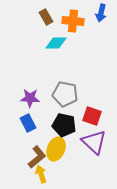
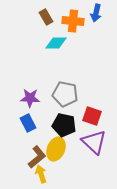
blue arrow: moved 5 px left
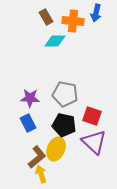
cyan diamond: moved 1 px left, 2 px up
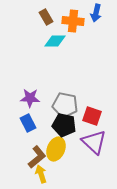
gray pentagon: moved 11 px down
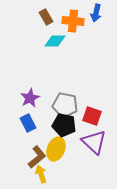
purple star: rotated 30 degrees counterclockwise
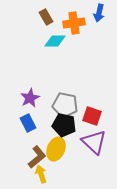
blue arrow: moved 3 px right
orange cross: moved 1 px right, 2 px down; rotated 15 degrees counterclockwise
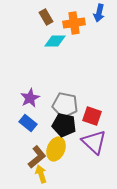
blue rectangle: rotated 24 degrees counterclockwise
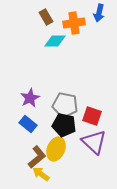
blue rectangle: moved 1 px down
yellow arrow: rotated 36 degrees counterclockwise
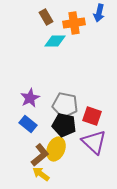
brown L-shape: moved 3 px right, 2 px up
